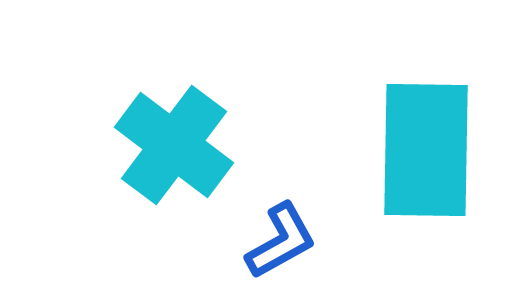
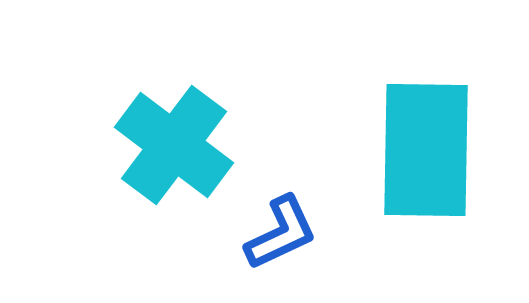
blue L-shape: moved 8 px up; rotated 4 degrees clockwise
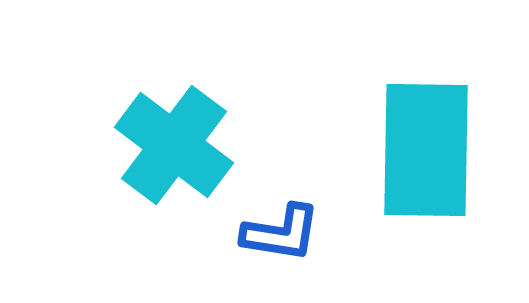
blue L-shape: rotated 34 degrees clockwise
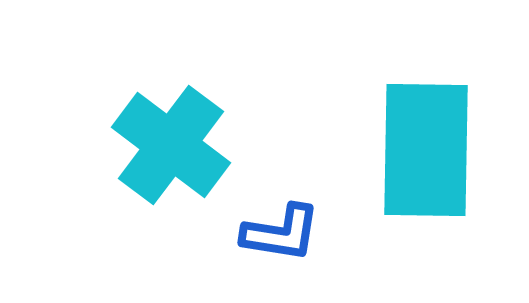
cyan cross: moved 3 px left
